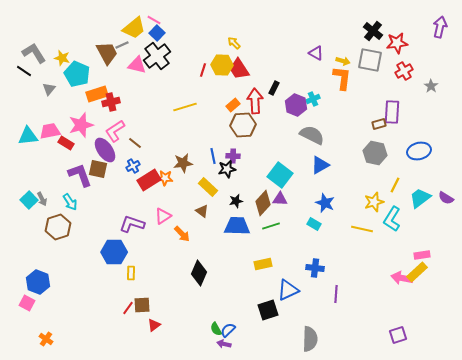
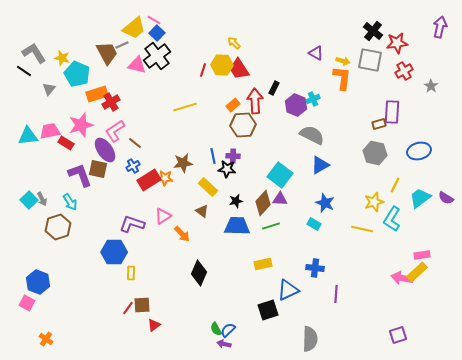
red cross at (111, 102): rotated 18 degrees counterclockwise
black star at (227, 169): rotated 18 degrees clockwise
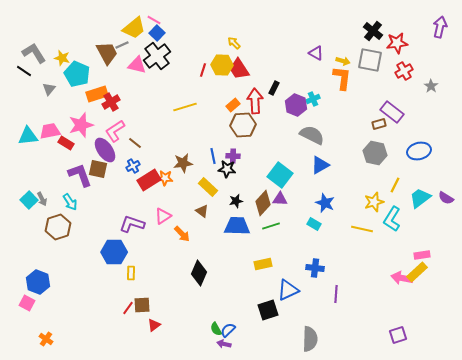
purple rectangle at (392, 112): rotated 55 degrees counterclockwise
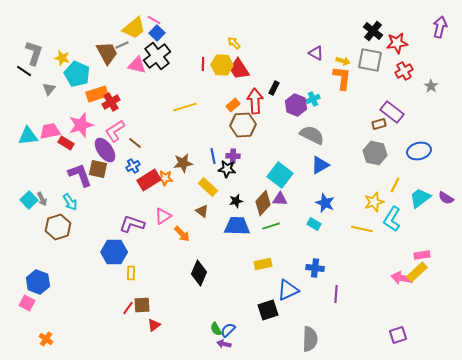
gray L-shape at (34, 53): rotated 50 degrees clockwise
red line at (203, 70): moved 6 px up; rotated 16 degrees counterclockwise
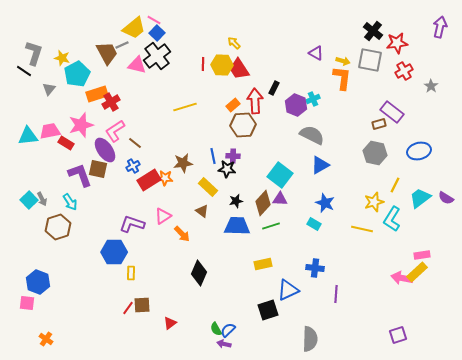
cyan pentagon at (77, 74): rotated 20 degrees clockwise
pink square at (27, 303): rotated 21 degrees counterclockwise
red triangle at (154, 325): moved 16 px right, 2 px up
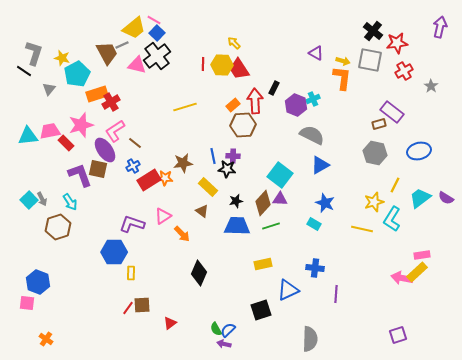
red rectangle at (66, 143): rotated 14 degrees clockwise
black square at (268, 310): moved 7 px left
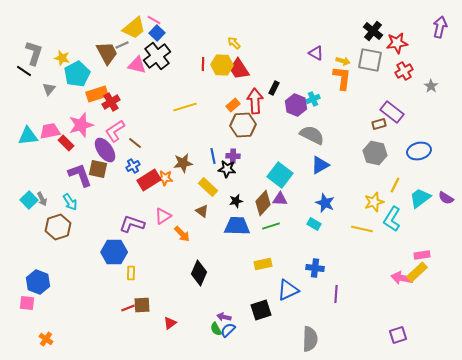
red line at (128, 308): rotated 32 degrees clockwise
purple arrow at (224, 344): moved 27 px up
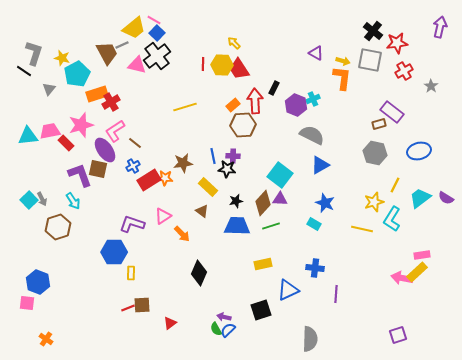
cyan arrow at (70, 202): moved 3 px right, 1 px up
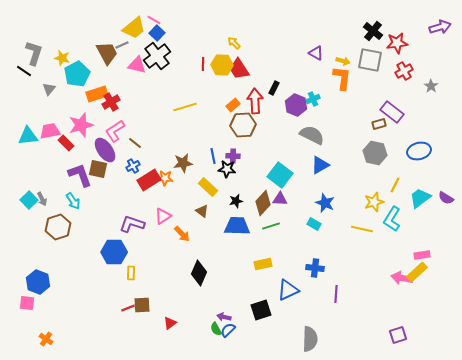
purple arrow at (440, 27): rotated 60 degrees clockwise
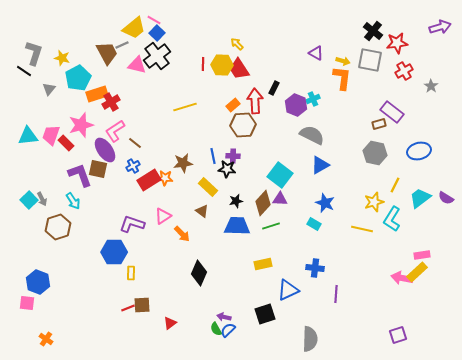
yellow arrow at (234, 43): moved 3 px right, 1 px down
cyan pentagon at (77, 74): moved 1 px right, 4 px down
pink trapezoid at (50, 131): moved 1 px right, 4 px down; rotated 60 degrees counterclockwise
black square at (261, 310): moved 4 px right, 4 px down
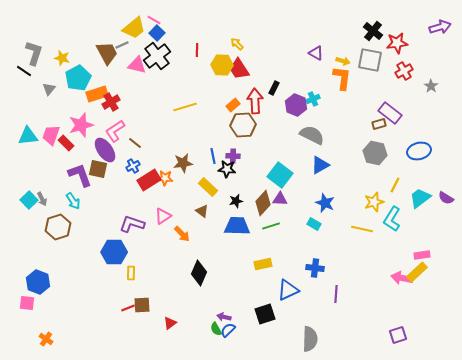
red line at (203, 64): moved 6 px left, 14 px up
purple rectangle at (392, 112): moved 2 px left, 1 px down
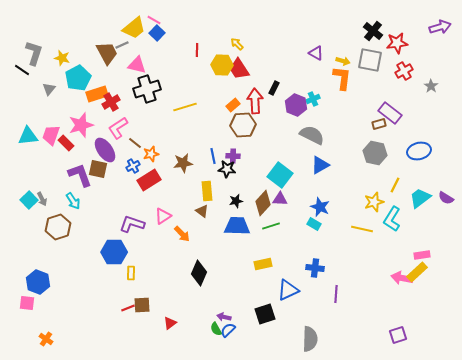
black cross at (157, 56): moved 10 px left, 33 px down; rotated 20 degrees clockwise
black line at (24, 71): moved 2 px left, 1 px up
pink L-shape at (115, 131): moved 3 px right, 3 px up
orange star at (165, 178): moved 14 px left, 24 px up; rotated 21 degrees counterclockwise
yellow rectangle at (208, 187): moved 1 px left, 4 px down; rotated 42 degrees clockwise
blue star at (325, 203): moved 5 px left, 4 px down
